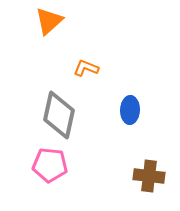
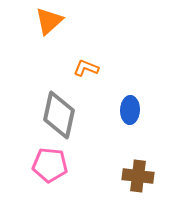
brown cross: moved 11 px left
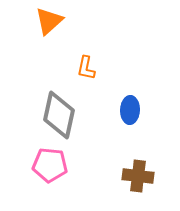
orange L-shape: rotated 100 degrees counterclockwise
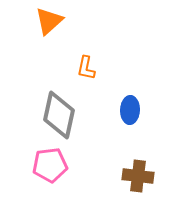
pink pentagon: rotated 12 degrees counterclockwise
